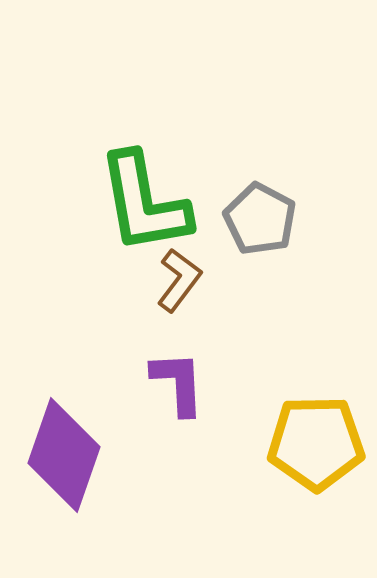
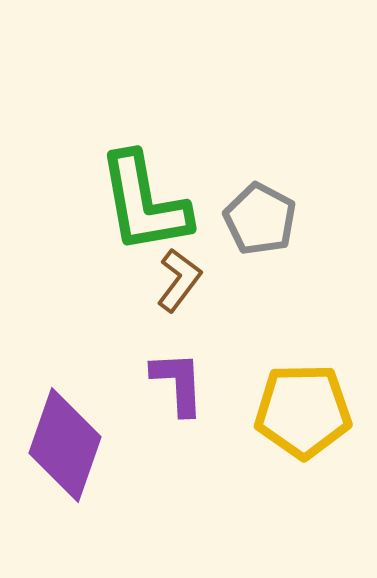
yellow pentagon: moved 13 px left, 32 px up
purple diamond: moved 1 px right, 10 px up
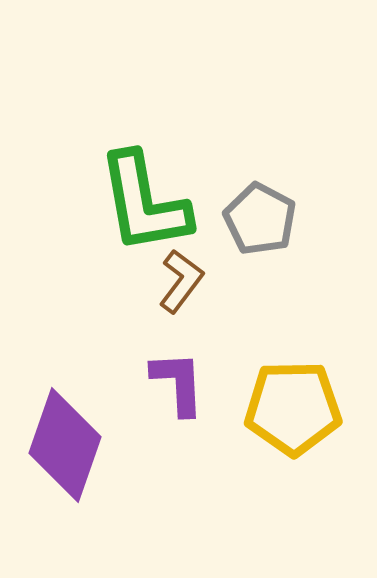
brown L-shape: moved 2 px right, 1 px down
yellow pentagon: moved 10 px left, 3 px up
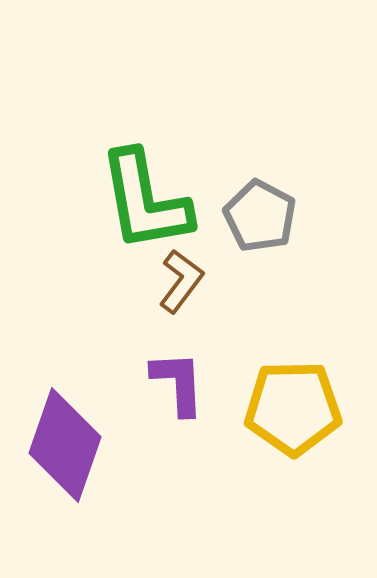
green L-shape: moved 1 px right, 2 px up
gray pentagon: moved 3 px up
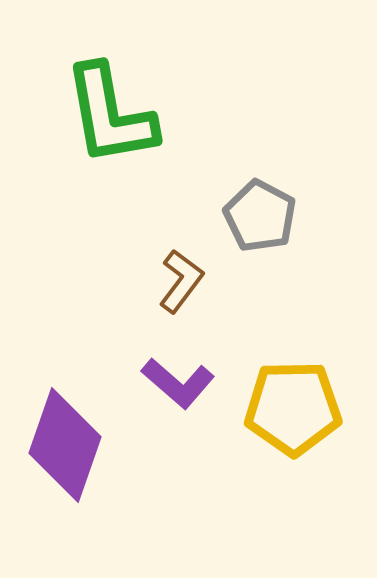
green L-shape: moved 35 px left, 86 px up
purple L-shape: rotated 134 degrees clockwise
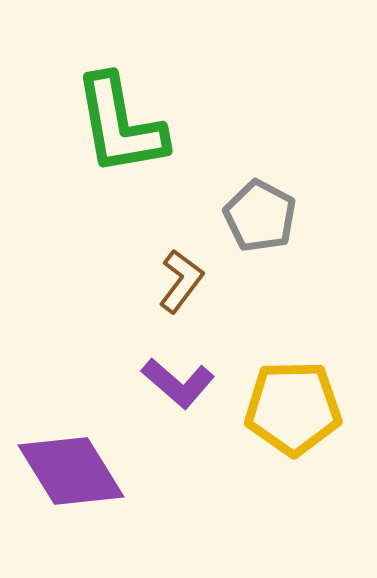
green L-shape: moved 10 px right, 10 px down
purple diamond: moved 6 px right, 26 px down; rotated 51 degrees counterclockwise
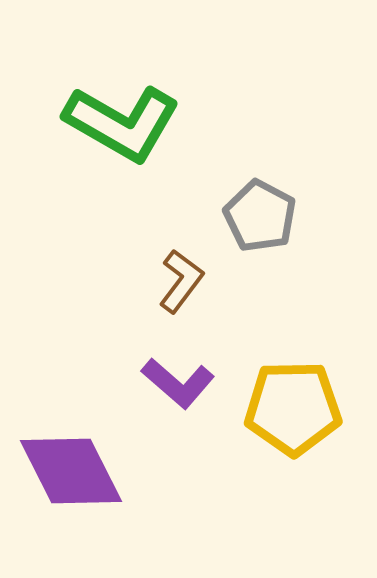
green L-shape: moved 2 px right, 2 px up; rotated 50 degrees counterclockwise
purple diamond: rotated 5 degrees clockwise
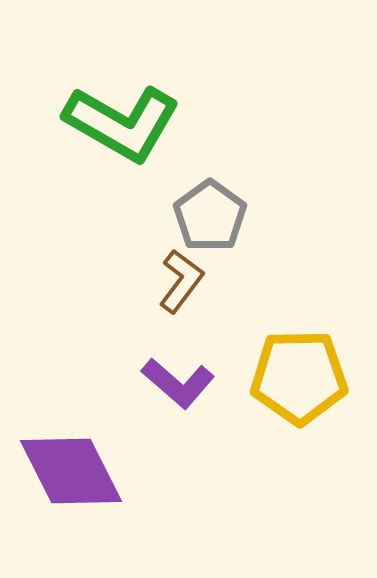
gray pentagon: moved 50 px left; rotated 8 degrees clockwise
yellow pentagon: moved 6 px right, 31 px up
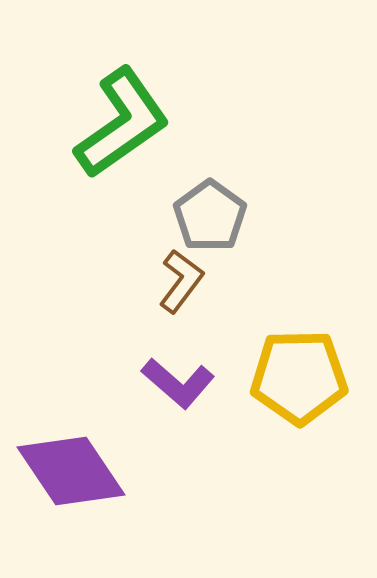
green L-shape: rotated 65 degrees counterclockwise
purple diamond: rotated 7 degrees counterclockwise
